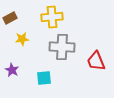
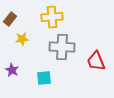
brown rectangle: moved 1 px down; rotated 24 degrees counterclockwise
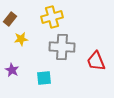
yellow cross: rotated 10 degrees counterclockwise
yellow star: moved 1 px left
